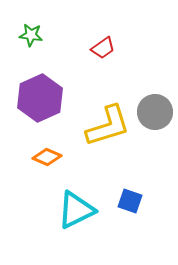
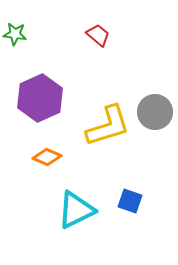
green star: moved 16 px left, 1 px up
red trapezoid: moved 5 px left, 13 px up; rotated 105 degrees counterclockwise
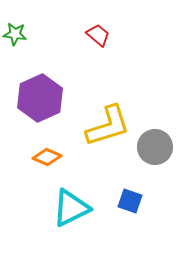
gray circle: moved 35 px down
cyan triangle: moved 5 px left, 2 px up
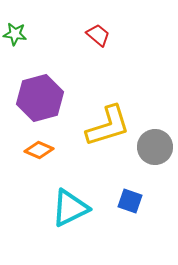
purple hexagon: rotated 9 degrees clockwise
orange diamond: moved 8 px left, 7 px up
cyan triangle: moved 1 px left
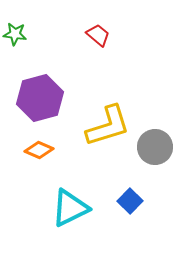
blue square: rotated 25 degrees clockwise
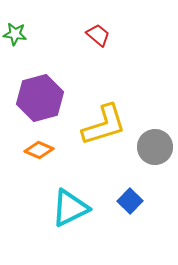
yellow L-shape: moved 4 px left, 1 px up
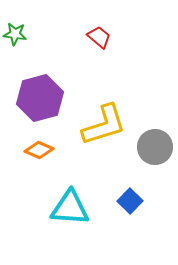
red trapezoid: moved 1 px right, 2 px down
cyan triangle: rotated 30 degrees clockwise
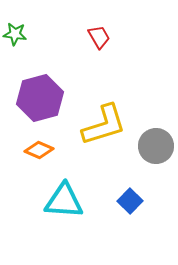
red trapezoid: rotated 20 degrees clockwise
gray circle: moved 1 px right, 1 px up
cyan triangle: moved 6 px left, 7 px up
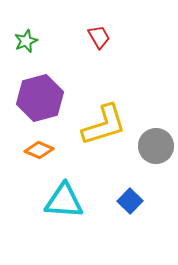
green star: moved 11 px right, 7 px down; rotated 30 degrees counterclockwise
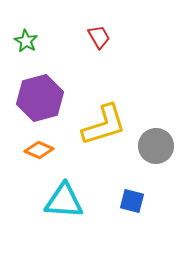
green star: rotated 20 degrees counterclockwise
blue square: moved 2 px right; rotated 30 degrees counterclockwise
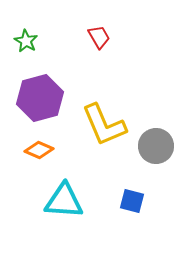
yellow L-shape: rotated 84 degrees clockwise
